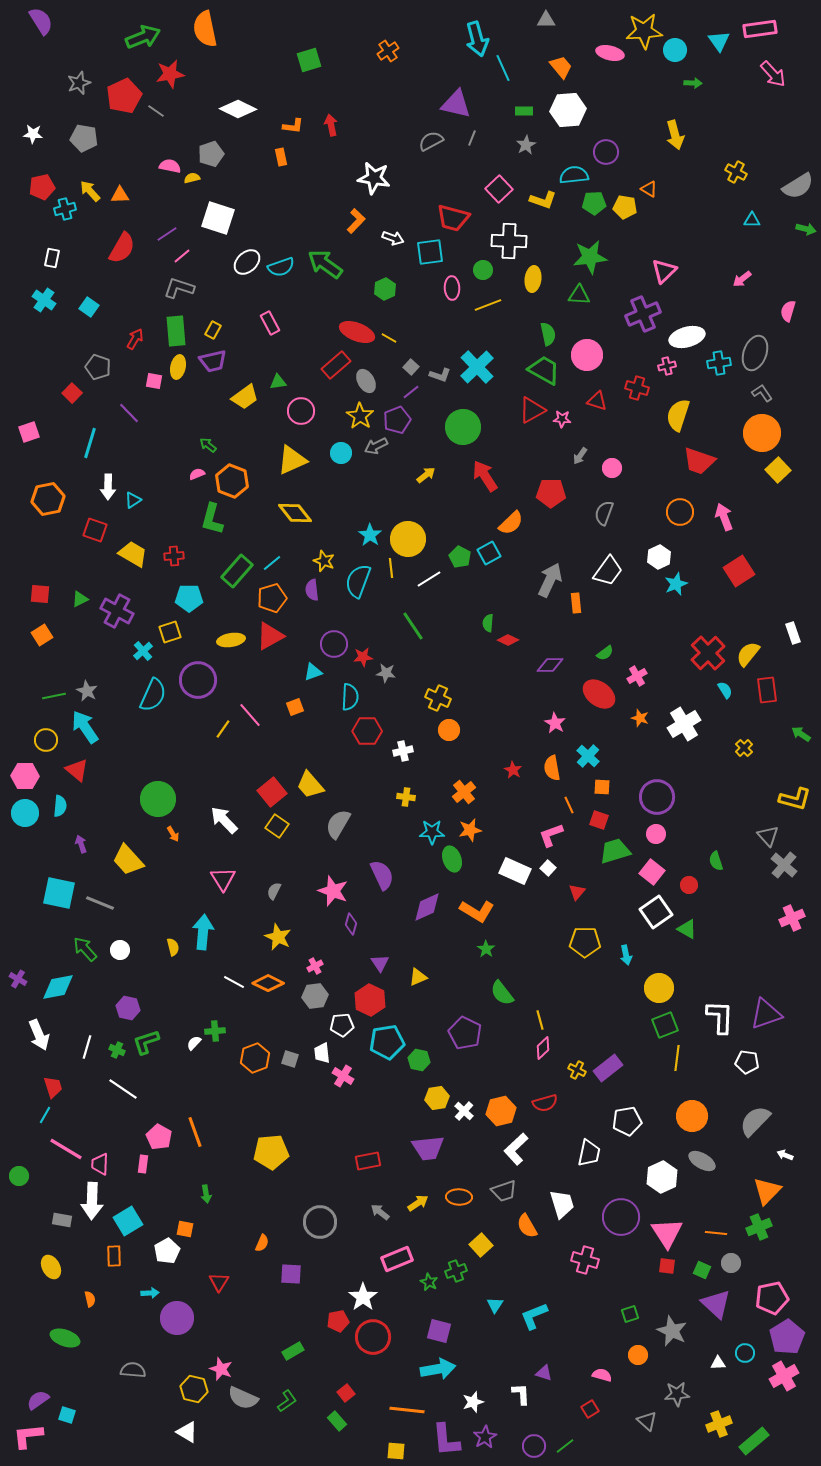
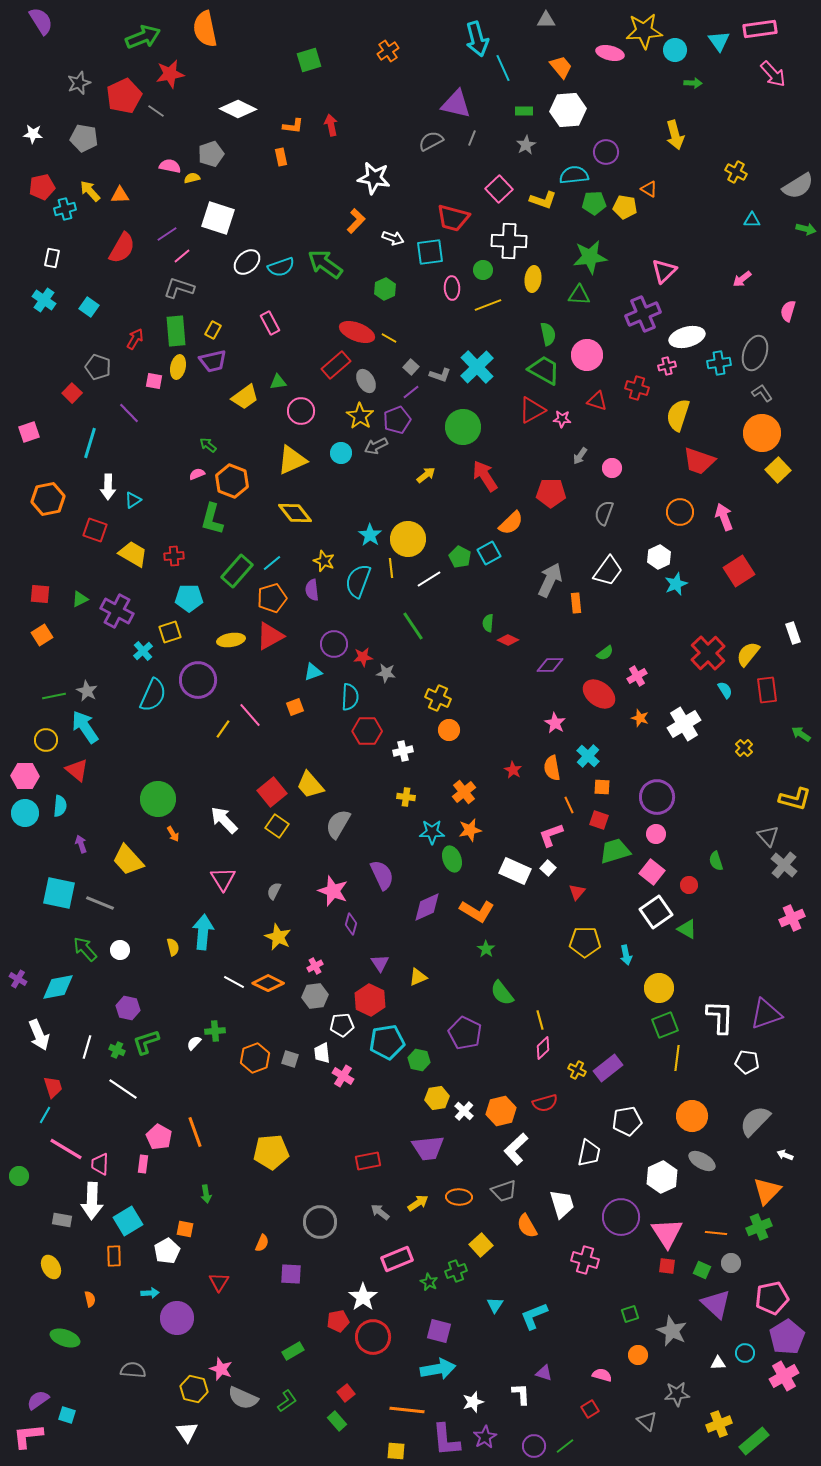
white triangle at (187, 1432): rotated 25 degrees clockwise
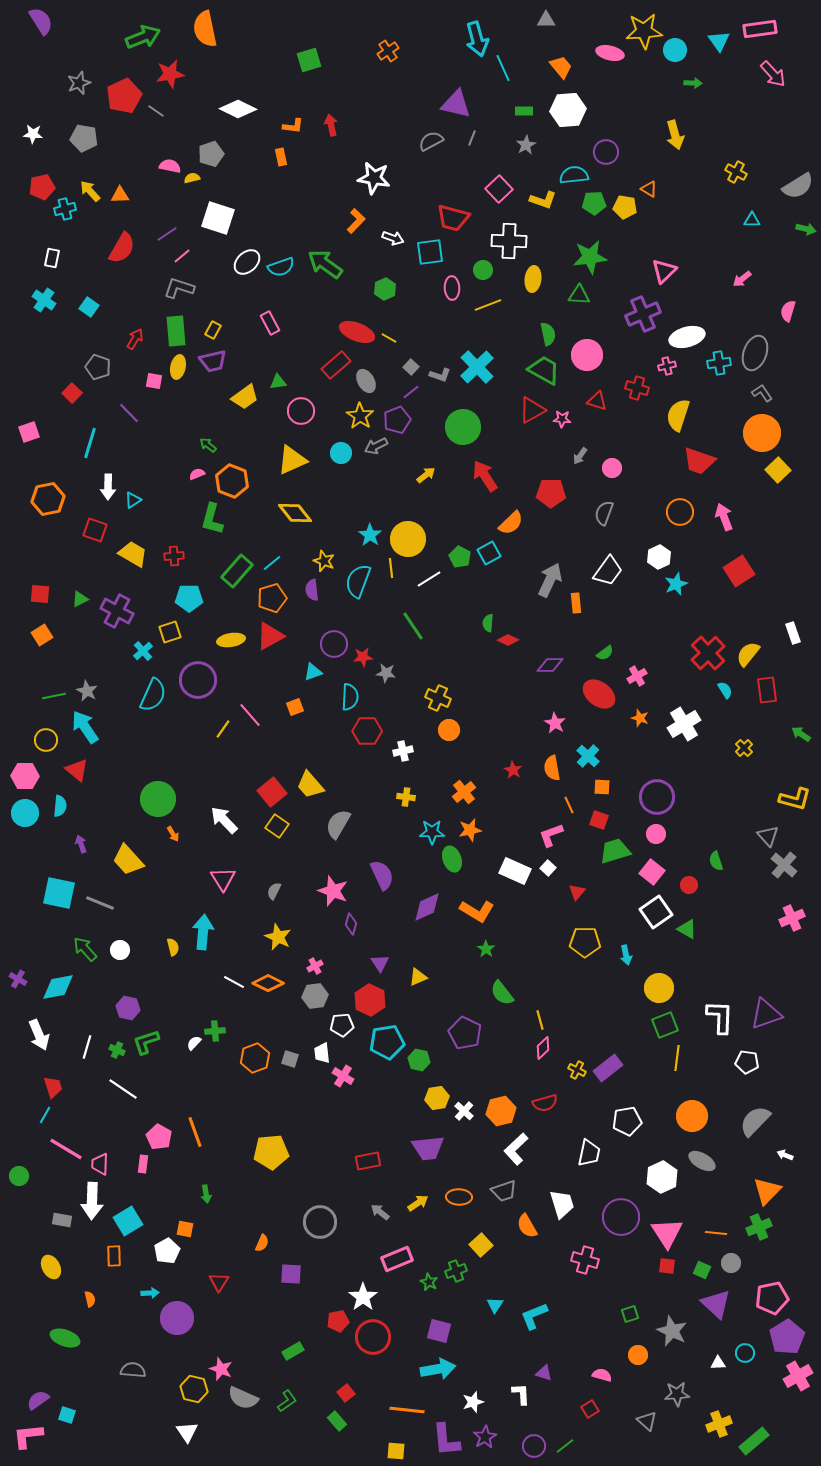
pink cross at (784, 1376): moved 14 px right
